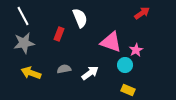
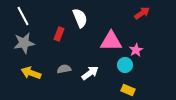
pink triangle: moved 1 px up; rotated 20 degrees counterclockwise
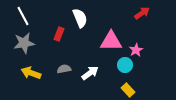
yellow rectangle: rotated 24 degrees clockwise
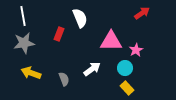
white line: rotated 18 degrees clockwise
cyan circle: moved 3 px down
gray semicircle: moved 10 px down; rotated 80 degrees clockwise
white arrow: moved 2 px right, 4 px up
yellow rectangle: moved 1 px left, 2 px up
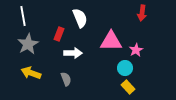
red arrow: rotated 133 degrees clockwise
gray star: moved 4 px right, 1 px down; rotated 20 degrees counterclockwise
white arrow: moved 19 px left, 16 px up; rotated 36 degrees clockwise
gray semicircle: moved 2 px right
yellow rectangle: moved 1 px right, 1 px up
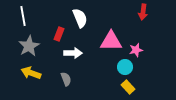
red arrow: moved 1 px right, 1 px up
gray star: moved 1 px right, 2 px down
pink star: rotated 16 degrees clockwise
cyan circle: moved 1 px up
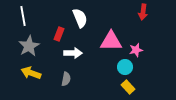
gray semicircle: rotated 32 degrees clockwise
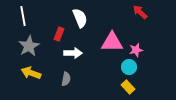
red arrow: moved 3 px left; rotated 126 degrees clockwise
pink triangle: moved 1 px right, 1 px down
cyan circle: moved 4 px right
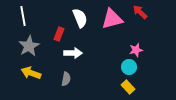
pink triangle: moved 23 px up; rotated 15 degrees counterclockwise
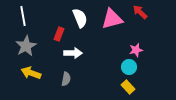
gray star: moved 3 px left
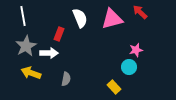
white arrow: moved 24 px left
yellow rectangle: moved 14 px left
